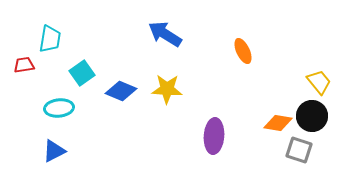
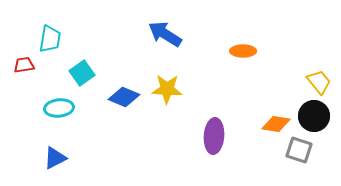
orange ellipse: rotated 65 degrees counterclockwise
blue diamond: moved 3 px right, 6 px down
black circle: moved 2 px right
orange diamond: moved 2 px left, 1 px down
blue triangle: moved 1 px right, 7 px down
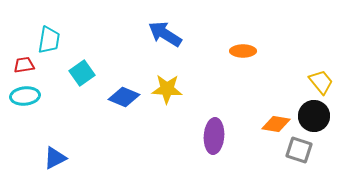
cyan trapezoid: moved 1 px left, 1 px down
yellow trapezoid: moved 2 px right
cyan ellipse: moved 34 px left, 12 px up
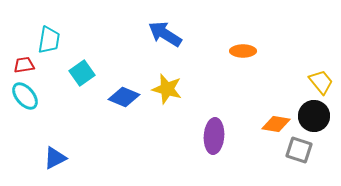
yellow star: rotated 12 degrees clockwise
cyan ellipse: rotated 56 degrees clockwise
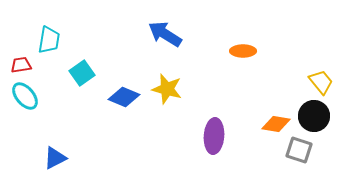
red trapezoid: moved 3 px left
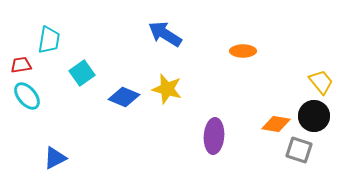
cyan ellipse: moved 2 px right
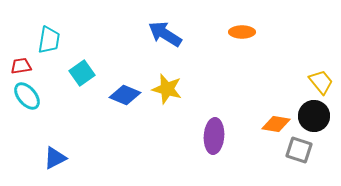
orange ellipse: moved 1 px left, 19 px up
red trapezoid: moved 1 px down
blue diamond: moved 1 px right, 2 px up
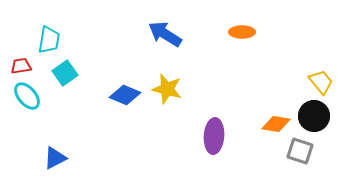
cyan square: moved 17 px left
gray square: moved 1 px right, 1 px down
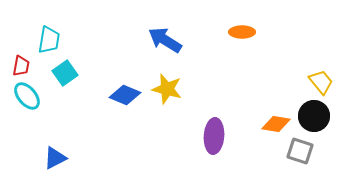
blue arrow: moved 6 px down
red trapezoid: rotated 110 degrees clockwise
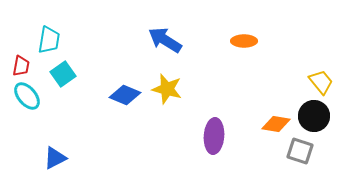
orange ellipse: moved 2 px right, 9 px down
cyan square: moved 2 px left, 1 px down
